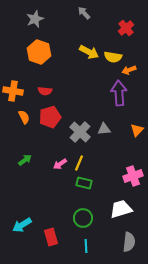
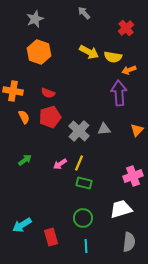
red semicircle: moved 3 px right, 2 px down; rotated 16 degrees clockwise
gray cross: moved 1 px left, 1 px up
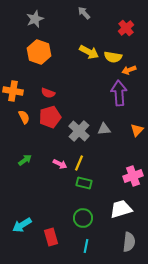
pink arrow: rotated 120 degrees counterclockwise
cyan line: rotated 16 degrees clockwise
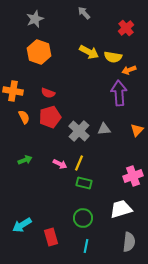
green arrow: rotated 16 degrees clockwise
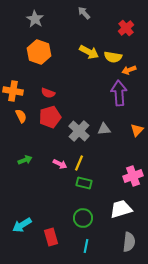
gray star: rotated 18 degrees counterclockwise
orange semicircle: moved 3 px left, 1 px up
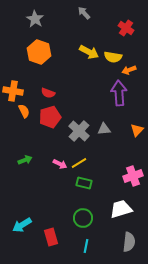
red cross: rotated 14 degrees counterclockwise
orange semicircle: moved 3 px right, 5 px up
yellow line: rotated 35 degrees clockwise
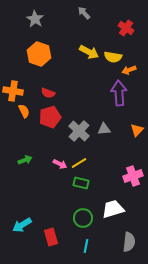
orange hexagon: moved 2 px down
green rectangle: moved 3 px left
white trapezoid: moved 8 px left
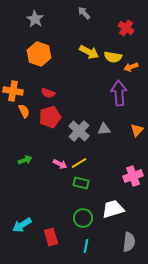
orange arrow: moved 2 px right, 3 px up
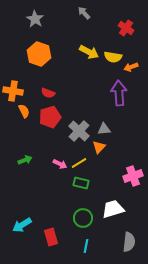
orange triangle: moved 38 px left, 17 px down
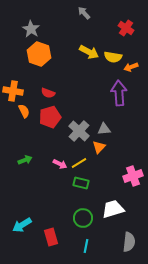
gray star: moved 4 px left, 10 px down
